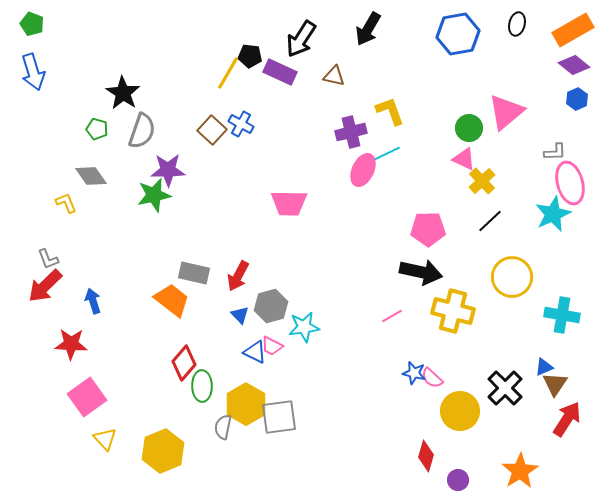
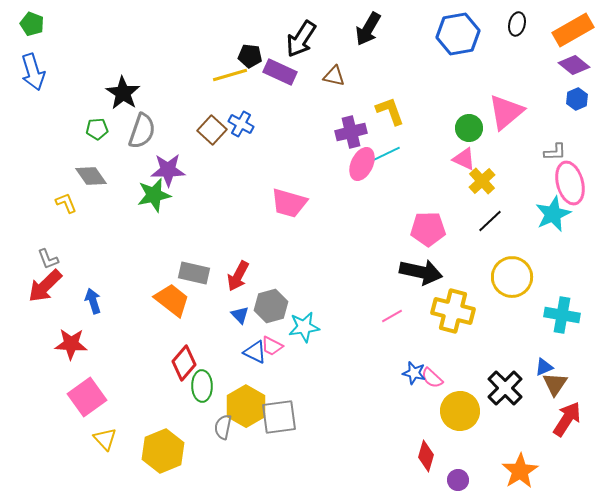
yellow line at (228, 73): moved 2 px right, 2 px down; rotated 44 degrees clockwise
green pentagon at (97, 129): rotated 20 degrees counterclockwise
pink ellipse at (363, 170): moved 1 px left, 6 px up
pink trapezoid at (289, 203): rotated 15 degrees clockwise
yellow hexagon at (246, 404): moved 2 px down
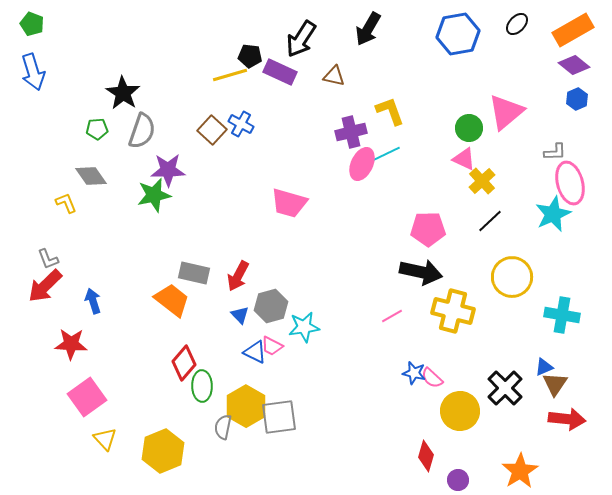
black ellipse at (517, 24): rotated 30 degrees clockwise
red arrow at (567, 419): rotated 63 degrees clockwise
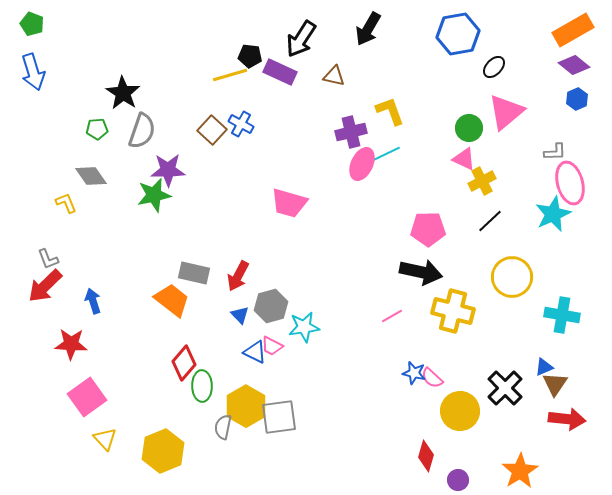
black ellipse at (517, 24): moved 23 px left, 43 px down
yellow cross at (482, 181): rotated 16 degrees clockwise
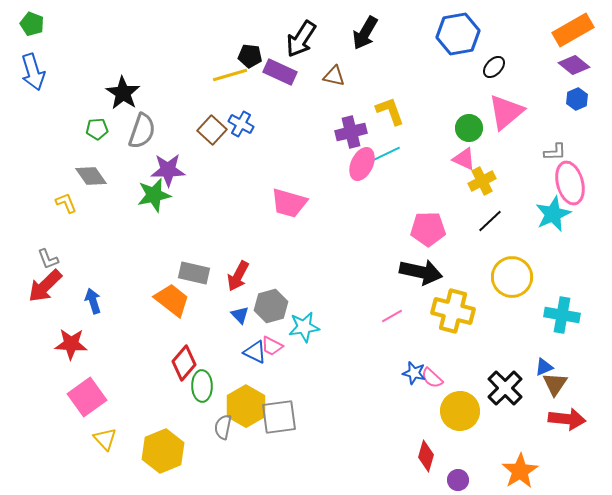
black arrow at (368, 29): moved 3 px left, 4 px down
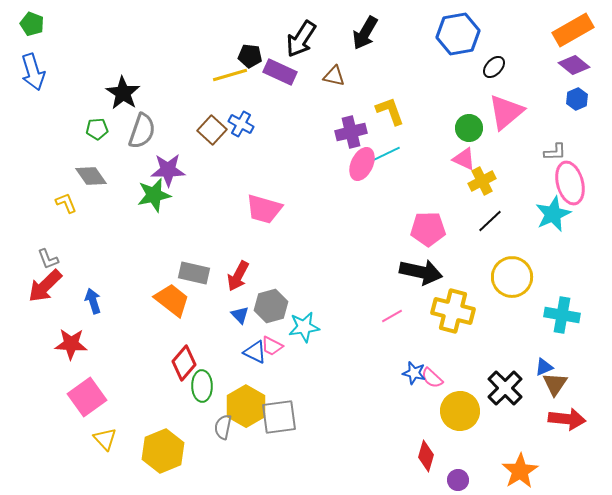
pink trapezoid at (289, 203): moved 25 px left, 6 px down
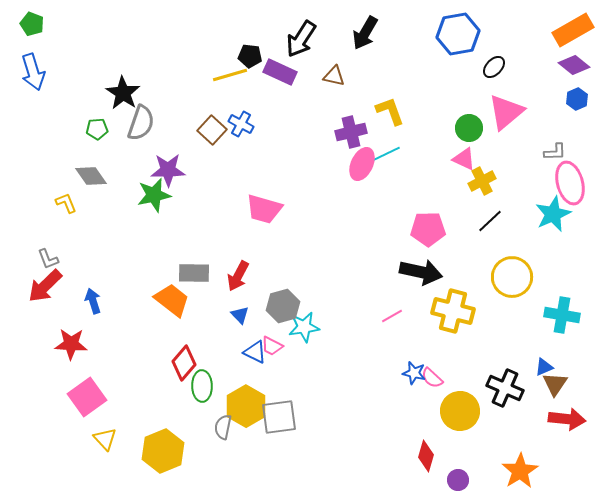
gray semicircle at (142, 131): moved 1 px left, 8 px up
gray rectangle at (194, 273): rotated 12 degrees counterclockwise
gray hexagon at (271, 306): moved 12 px right
black cross at (505, 388): rotated 21 degrees counterclockwise
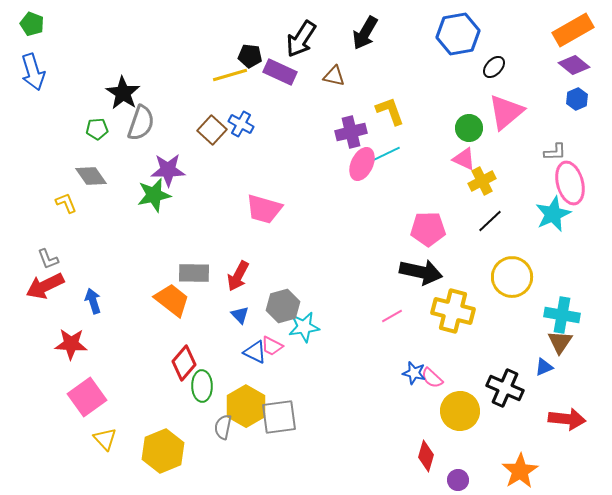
red arrow at (45, 286): rotated 18 degrees clockwise
brown triangle at (555, 384): moved 5 px right, 42 px up
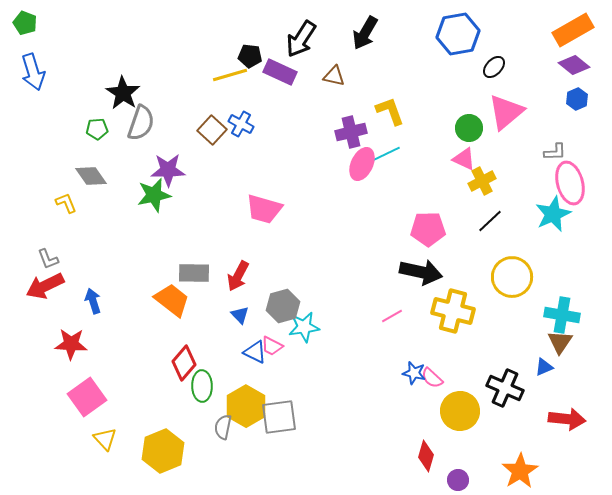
green pentagon at (32, 24): moved 7 px left, 1 px up
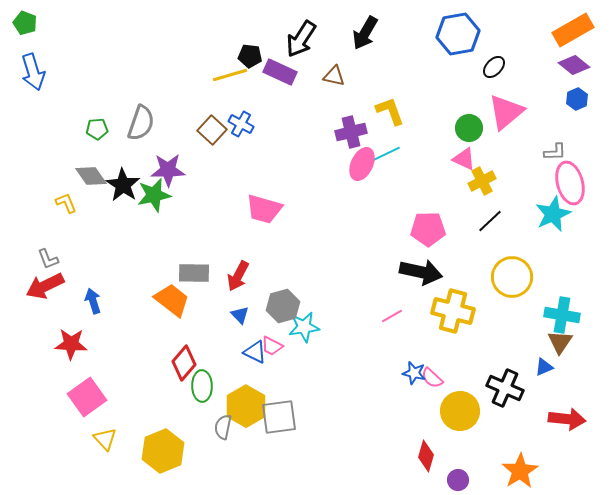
black star at (123, 93): moved 92 px down
